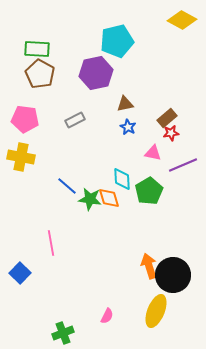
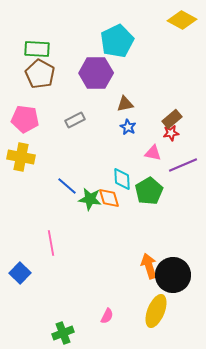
cyan pentagon: rotated 12 degrees counterclockwise
purple hexagon: rotated 12 degrees clockwise
brown rectangle: moved 5 px right, 1 px down
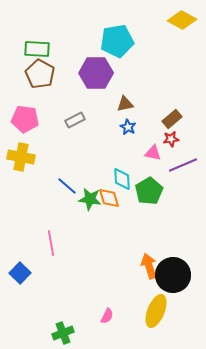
cyan pentagon: rotated 16 degrees clockwise
red star: moved 6 px down
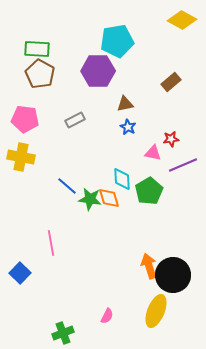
purple hexagon: moved 2 px right, 2 px up
brown rectangle: moved 1 px left, 37 px up
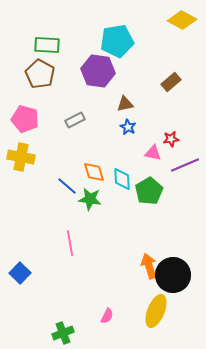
green rectangle: moved 10 px right, 4 px up
purple hexagon: rotated 8 degrees clockwise
pink pentagon: rotated 8 degrees clockwise
purple line: moved 2 px right
orange diamond: moved 15 px left, 26 px up
pink line: moved 19 px right
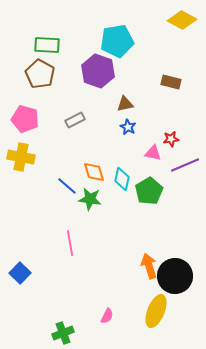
purple hexagon: rotated 12 degrees clockwise
brown rectangle: rotated 54 degrees clockwise
cyan diamond: rotated 15 degrees clockwise
black circle: moved 2 px right, 1 px down
